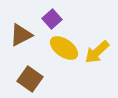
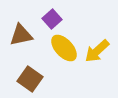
brown triangle: rotated 15 degrees clockwise
yellow ellipse: rotated 12 degrees clockwise
yellow arrow: moved 1 px up
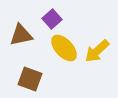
brown square: rotated 15 degrees counterclockwise
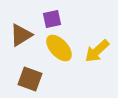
purple square: rotated 30 degrees clockwise
brown triangle: rotated 20 degrees counterclockwise
yellow ellipse: moved 5 px left
